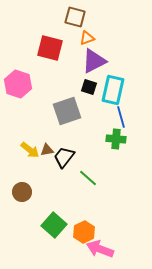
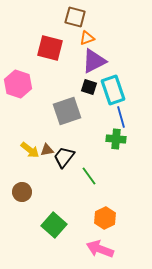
cyan rectangle: rotated 32 degrees counterclockwise
green line: moved 1 px right, 2 px up; rotated 12 degrees clockwise
orange hexagon: moved 21 px right, 14 px up
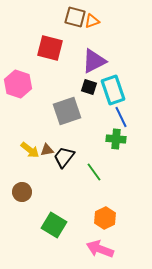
orange triangle: moved 5 px right, 17 px up
blue line: rotated 10 degrees counterclockwise
green line: moved 5 px right, 4 px up
green square: rotated 10 degrees counterclockwise
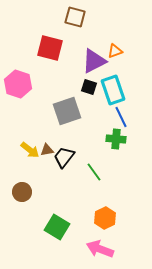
orange triangle: moved 23 px right, 30 px down
green square: moved 3 px right, 2 px down
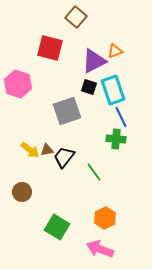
brown square: moved 1 px right; rotated 25 degrees clockwise
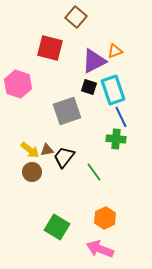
brown circle: moved 10 px right, 20 px up
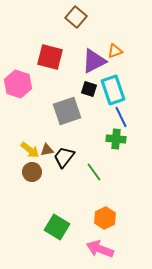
red square: moved 9 px down
black square: moved 2 px down
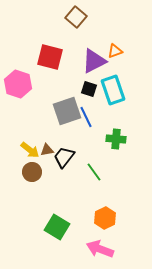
blue line: moved 35 px left
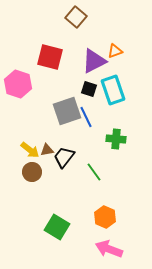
orange hexagon: moved 1 px up; rotated 10 degrees counterclockwise
pink arrow: moved 9 px right
